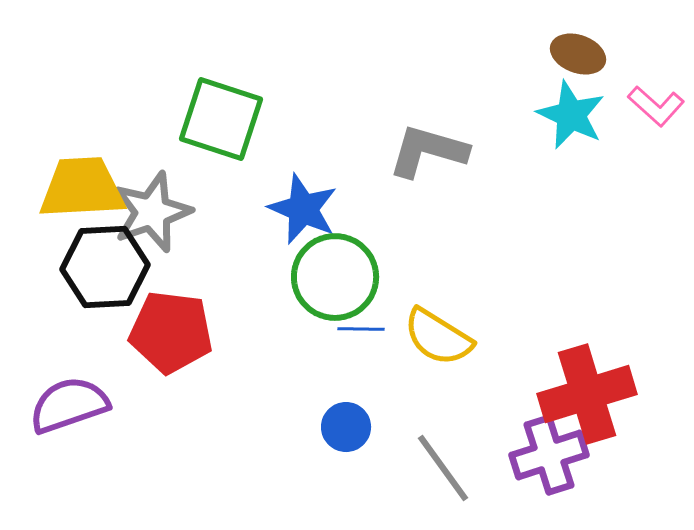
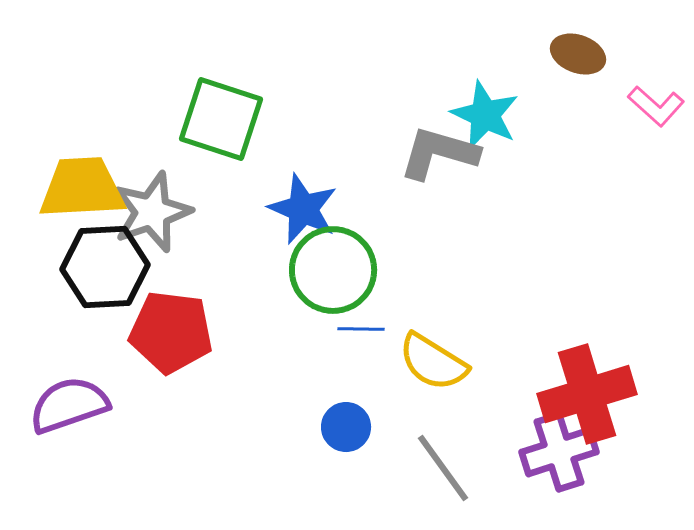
cyan star: moved 86 px left
gray L-shape: moved 11 px right, 2 px down
green circle: moved 2 px left, 7 px up
yellow semicircle: moved 5 px left, 25 px down
purple cross: moved 10 px right, 3 px up
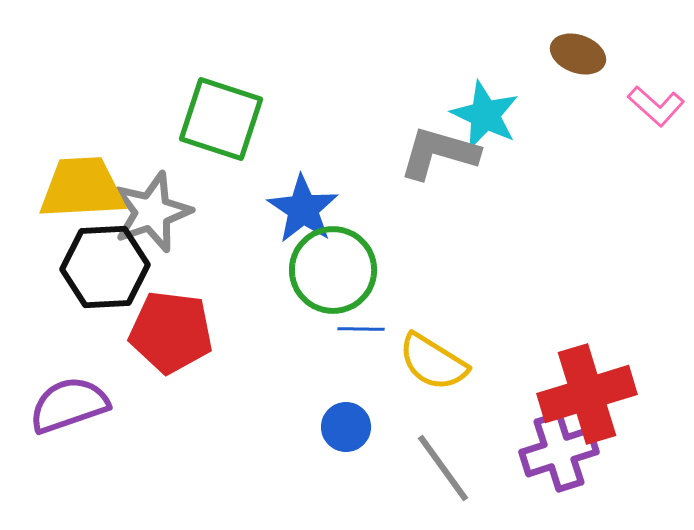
blue star: rotated 10 degrees clockwise
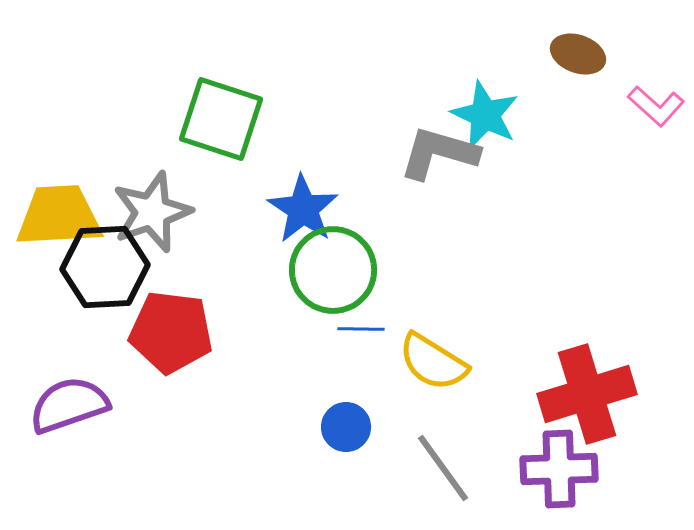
yellow trapezoid: moved 23 px left, 28 px down
purple cross: moved 17 px down; rotated 16 degrees clockwise
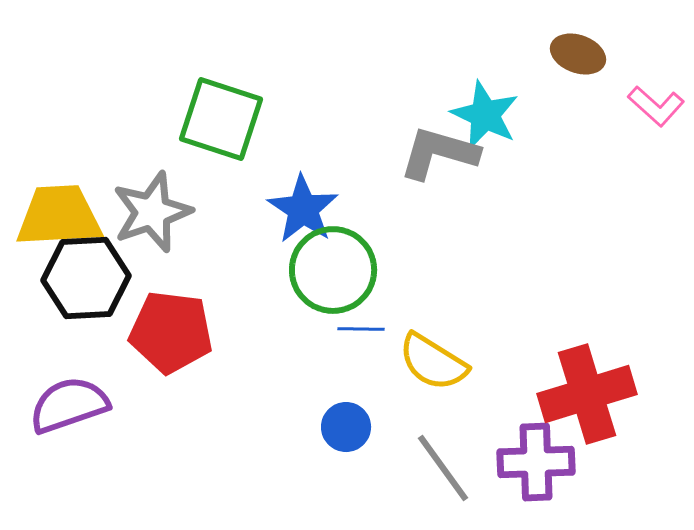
black hexagon: moved 19 px left, 11 px down
purple cross: moved 23 px left, 7 px up
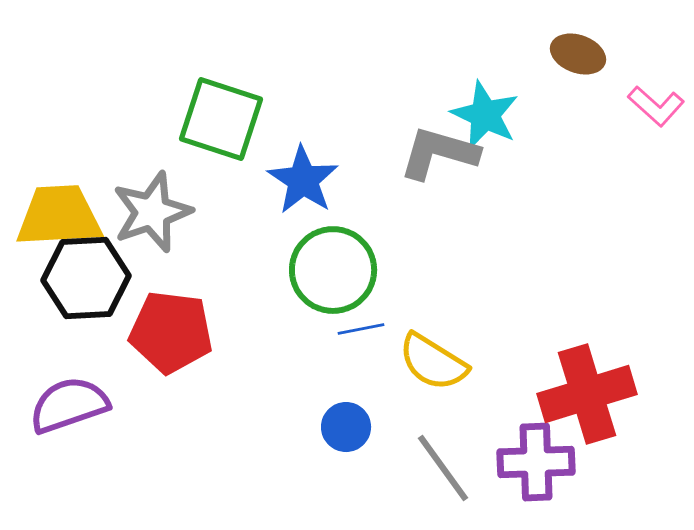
blue star: moved 29 px up
blue line: rotated 12 degrees counterclockwise
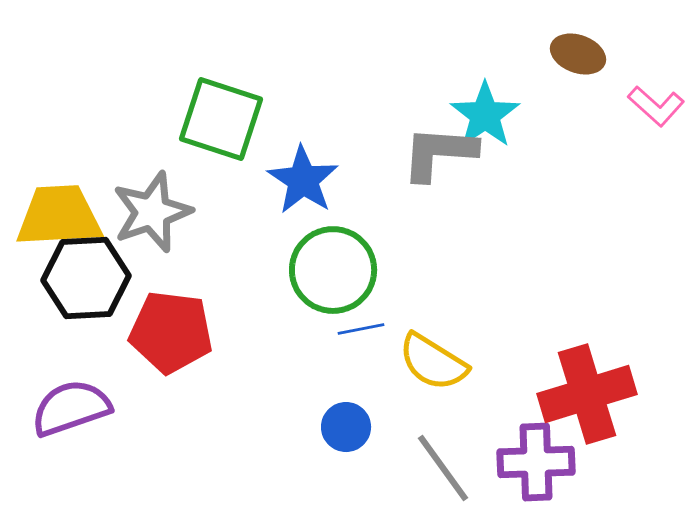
cyan star: rotated 12 degrees clockwise
gray L-shape: rotated 12 degrees counterclockwise
purple semicircle: moved 2 px right, 3 px down
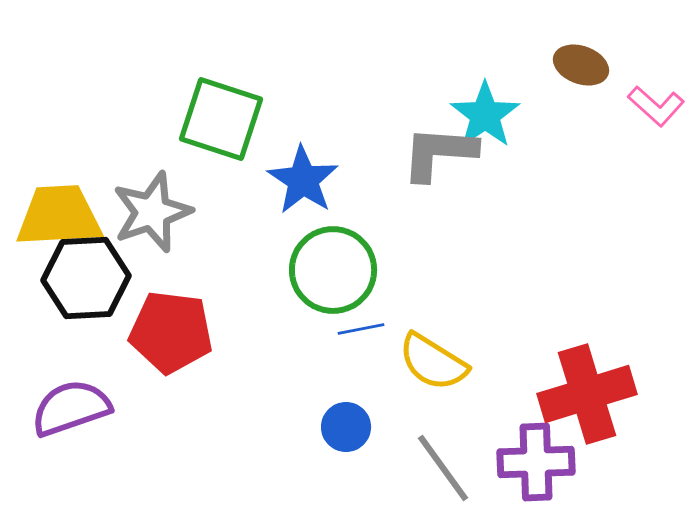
brown ellipse: moved 3 px right, 11 px down
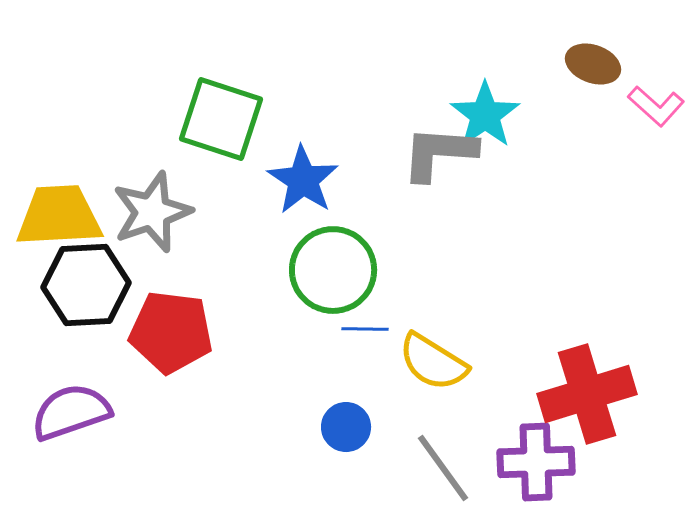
brown ellipse: moved 12 px right, 1 px up
black hexagon: moved 7 px down
blue line: moved 4 px right; rotated 12 degrees clockwise
purple semicircle: moved 4 px down
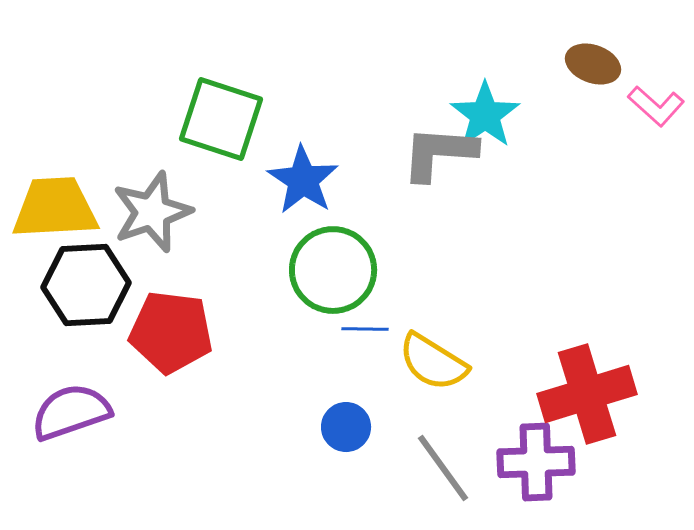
yellow trapezoid: moved 4 px left, 8 px up
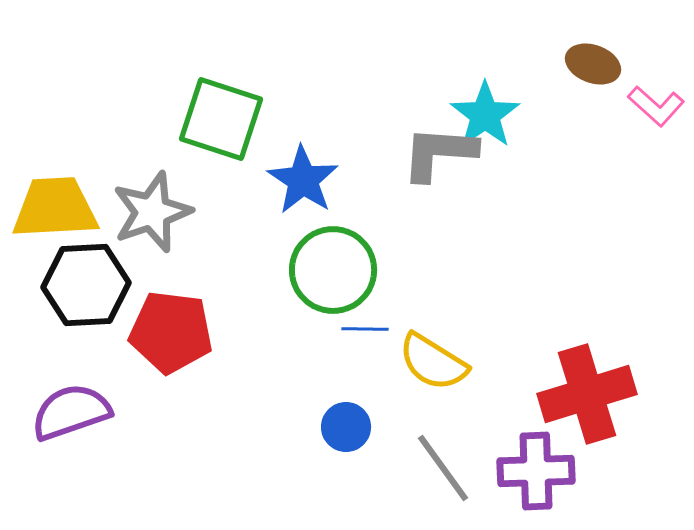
purple cross: moved 9 px down
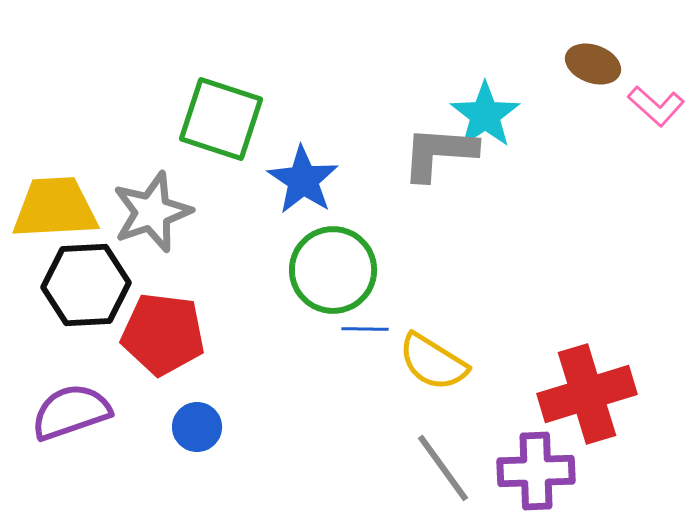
red pentagon: moved 8 px left, 2 px down
blue circle: moved 149 px left
